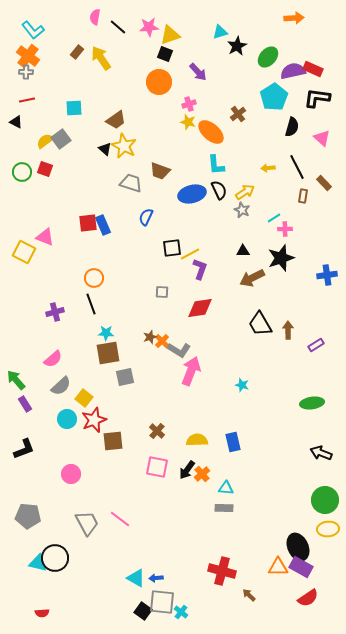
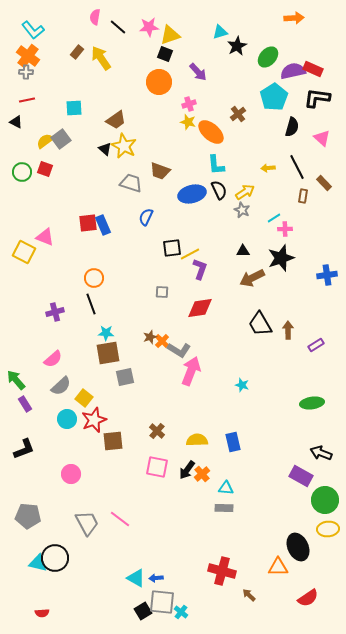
purple rectangle at (301, 567): moved 91 px up
black square at (143, 611): rotated 24 degrees clockwise
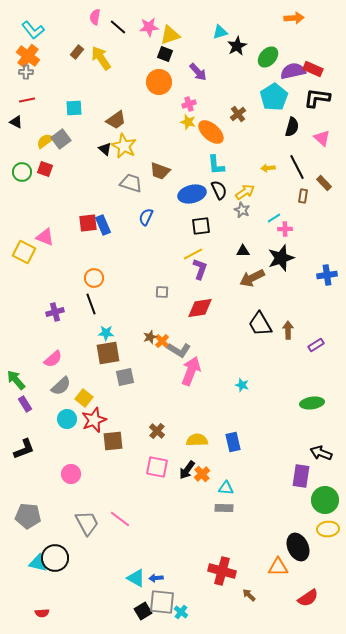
black square at (172, 248): moved 29 px right, 22 px up
yellow line at (190, 254): moved 3 px right
purple rectangle at (301, 476): rotated 70 degrees clockwise
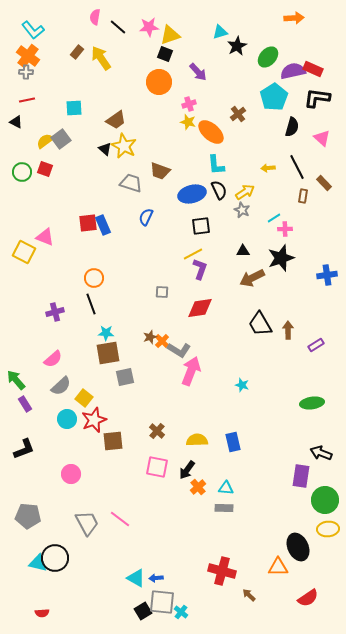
orange cross at (202, 474): moved 4 px left, 13 px down
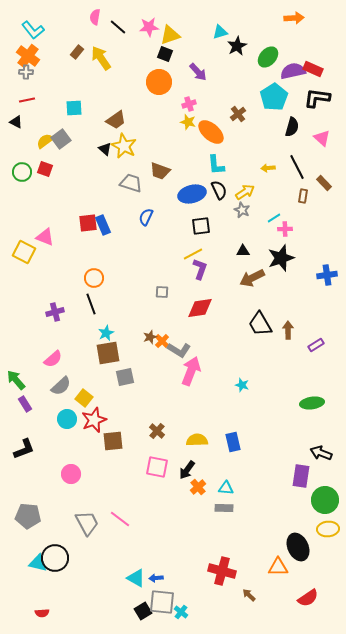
cyan star at (106, 333): rotated 28 degrees counterclockwise
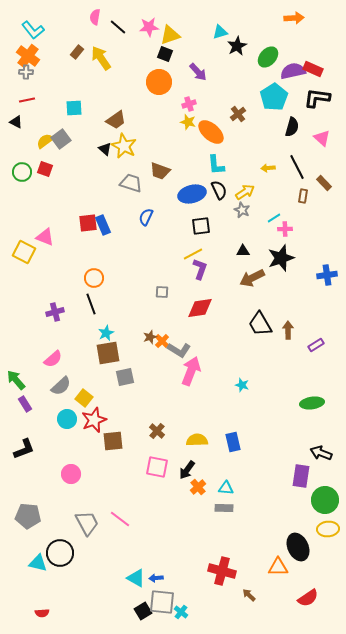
black circle at (55, 558): moved 5 px right, 5 px up
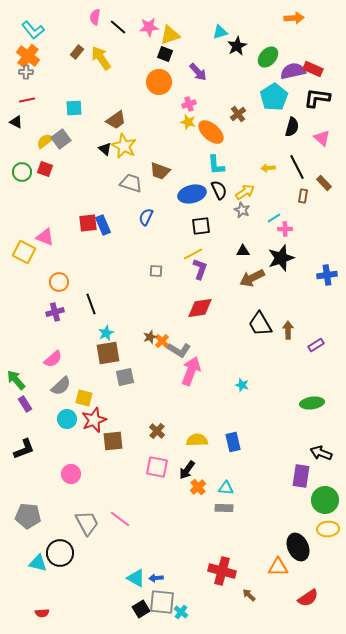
orange circle at (94, 278): moved 35 px left, 4 px down
gray square at (162, 292): moved 6 px left, 21 px up
yellow square at (84, 398): rotated 24 degrees counterclockwise
black square at (143, 611): moved 2 px left, 2 px up
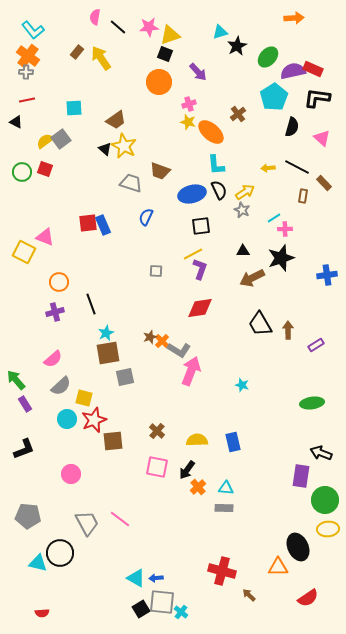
black line at (297, 167): rotated 35 degrees counterclockwise
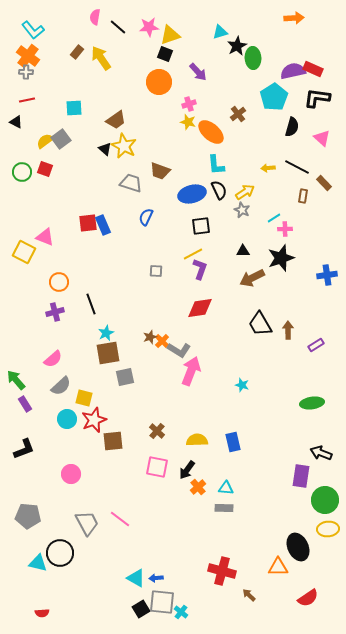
green ellipse at (268, 57): moved 15 px left, 1 px down; rotated 45 degrees counterclockwise
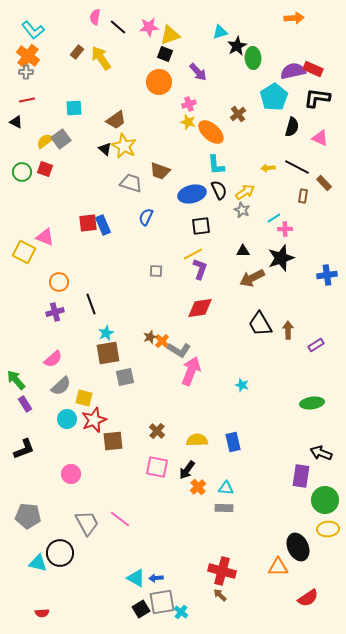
pink triangle at (322, 138): moved 2 px left; rotated 18 degrees counterclockwise
brown arrow at (249, 595): moved 29 px left
gray square at (162, 602): rotated 16 degrees counterclockwise
